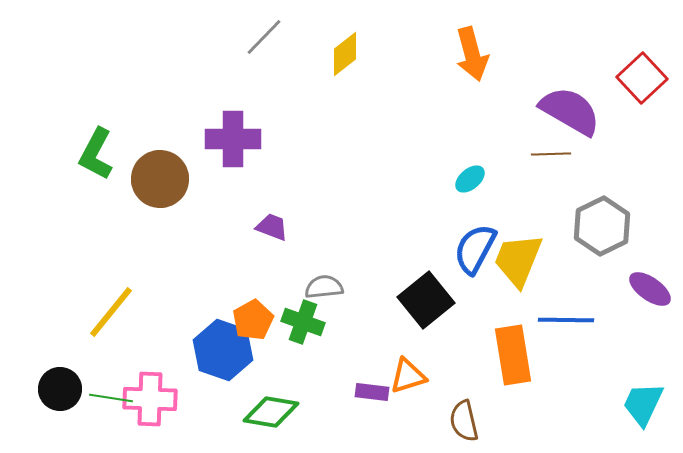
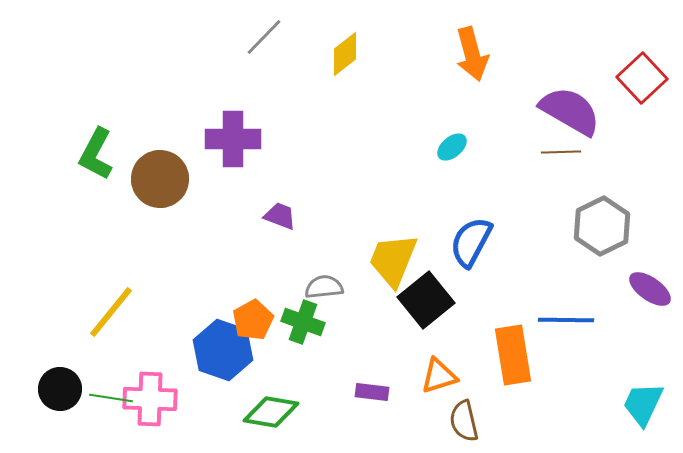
brown line: moved 10 px right, 2 px up
cyan ellipse: moved 18 px left, 32 px up
purple trapezoid: moved 8 px right, 11 px up
blue semicircle: moved 4 px left, 7 px up
yellow trapezoid: moved 125 px left
orange triangle: moved 31 px right
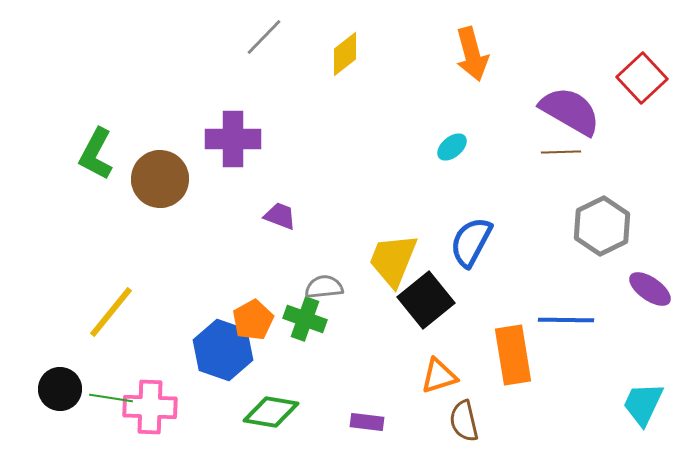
green cross: moved 2 px right, 3 px up
purple rectangle: moved 5 px left, 30 px down
pink cross: moved 8 px down
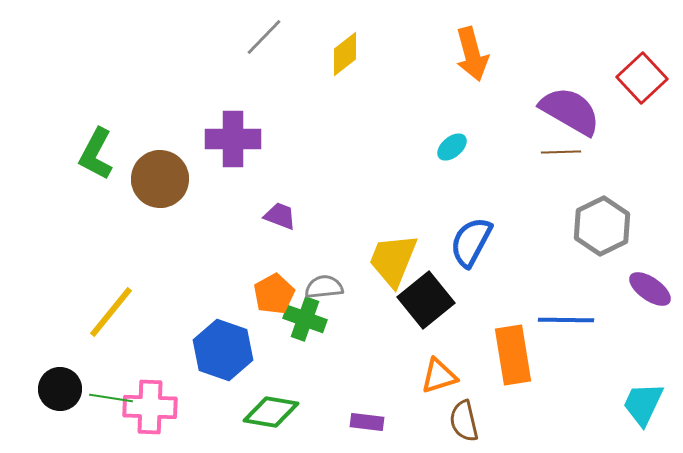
orange pentagon: moved 21 px right, 26 px up
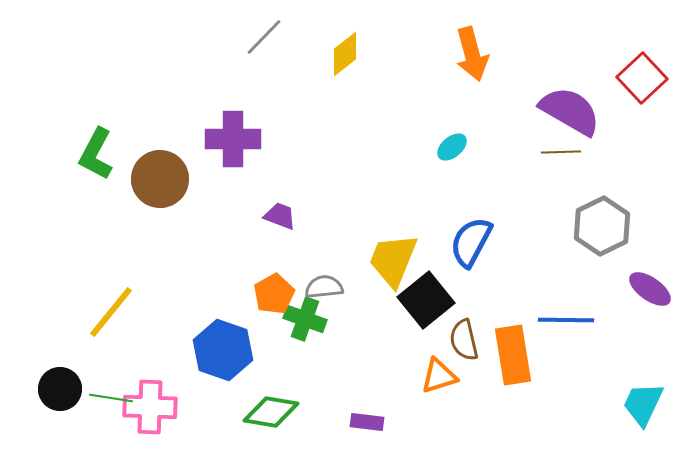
brown semicircle: moved 81 px up
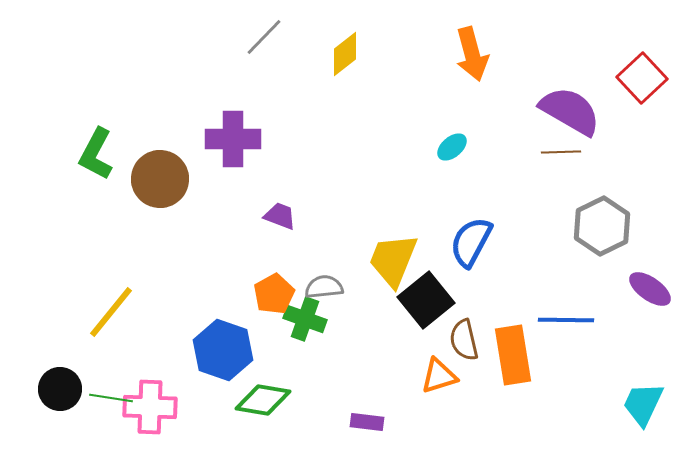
green diamond: moved 8 px left, 12 px up
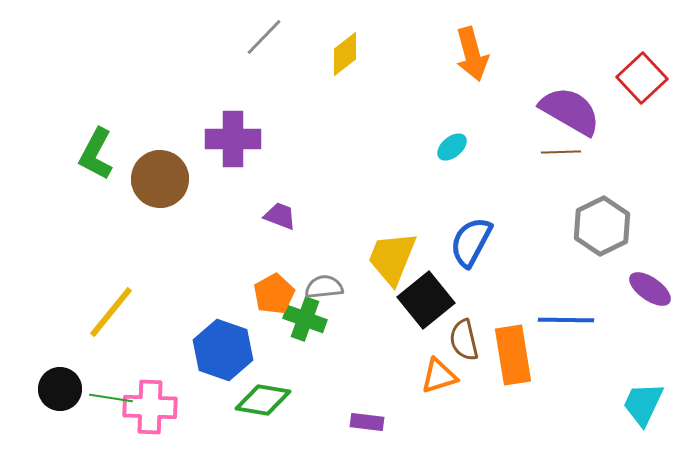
yellow trapezoid: moved 1 px left, 2 px up
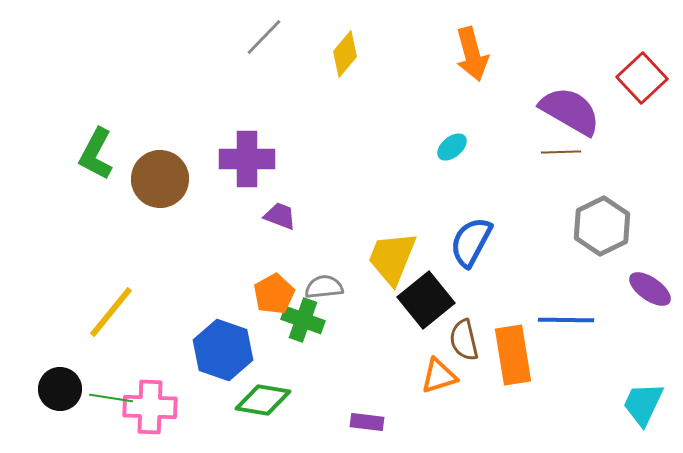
yellow diamond: rotated 12 degrees counterclockwise
purple cross: moved 14 px right, 20 px down
green cross: moved 2 px left, 1 px down
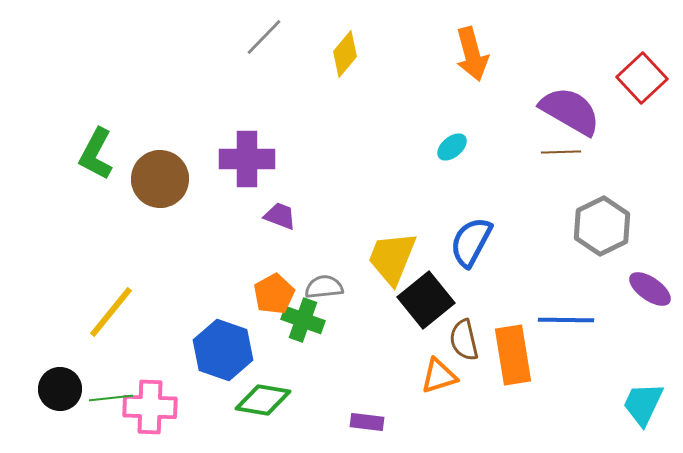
green line: rotated 15 degrees counterclockwise
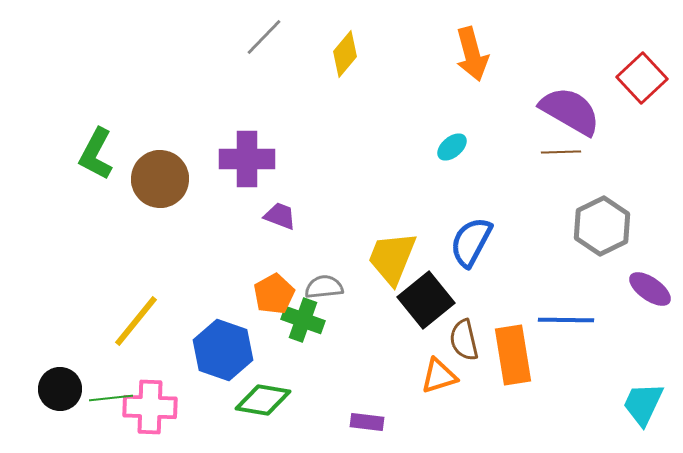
yellow line: moved 25 px right, 9 px down
